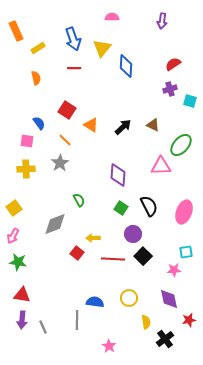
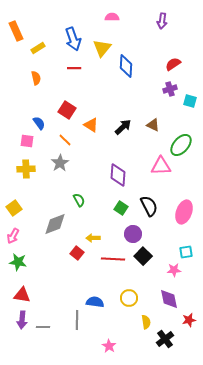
gray line at (43, 327): rotated 64 degrees counterclockwise
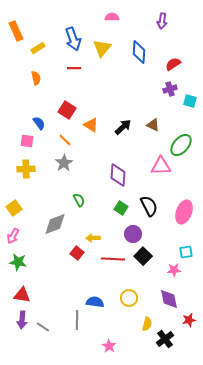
blue diamond at (126, 66): moved 13 px right, 14 px up
gray star at (60, 163): moved 4 px right
yellow semicircle at (146, 322): moved 1 px right, 2 px down; rotated 24 degrees clockwise
gray line at (43, 327): rotated 32 degrees clockwise
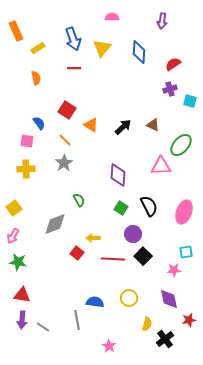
gray line at (77, 320): rotated 12 degrees counterclockwise
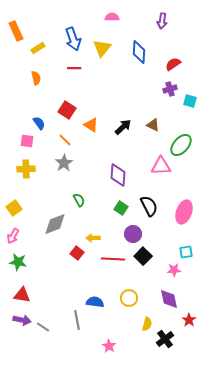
purple arrow at (22, 320): rotated 84 degrees counterclockwise
red star at (189, 320): rotated 24 degrees counterclockwise
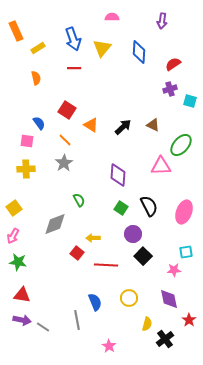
red line at (113, 259): moved 7 px left, 6 px down
blue semicircle at (95, 302): rotated 60 degrees clockwise
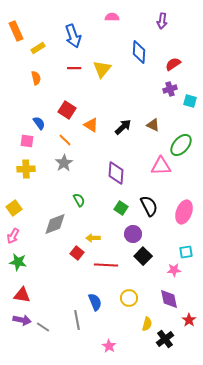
blue arrow at (73, 39): moved 3 px up
yellow triangle at (102, 48): moved 21 px down
purple diamond at (118, 175): moved 2 px left, 2 px up
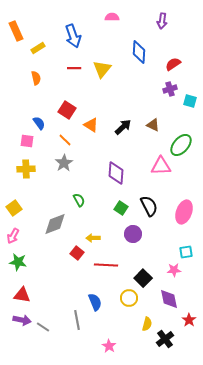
black square at (143, 256): moved 22 px down
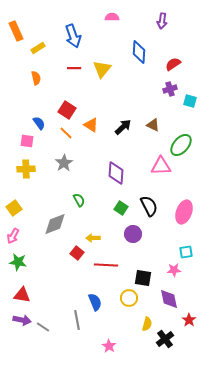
orange line at (65, 140): moved 1 px right, 7 px up
black square at (143, 278): rotated 36 degrees counterclockwise
